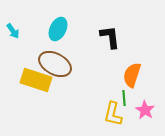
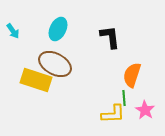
yellow L-shape: rotated 105 degrees counterclockwise
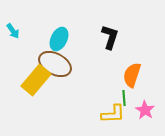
cyan ellipse: moved 1 px right, 10 px down
black L-shape: rotated 25 degrees clockwise
yellow rectangle: rotated 68 degrees counterclockwise
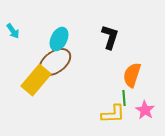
brown ellipse: moved 2 px up; rotated 64 degrees counterclockwise
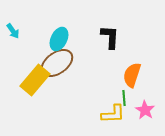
black L-shape: rotated 15 degrees counterclockwise
brown ellipse: moved 2 px right, 1 px down
yellow rectangle: moved 1 px left
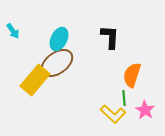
yellow L-shape: rotated 45 degrees clockwise
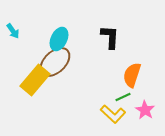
brown ellipse: moved 2 px left, 1 px up; rotated 8 degrees counterclockwise
green line: moved 1 px left, 1 px up; rotated 70 degrees clockwise
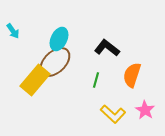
black L-shape: moved 3 px left, 11 px down; rotated 55 degrees counterclockwise
green line: moved 27 px left, 17 px up; rotated 49 degrees counterclockwise
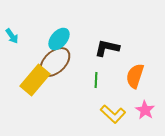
cyan arrow: moved 1 px left, 5 px down
cyan ellipse: rotated 15 degrees clockwise
black L-shape: rotated 25 degrees counterclockwise
orange semicircle: moved 3 px right, 1 px down
green line: rotated 14 degrees counterclockwise
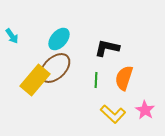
brown ellipse: moved 6 px down
orange semicircle: moved 11 px left, 2 px down
